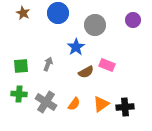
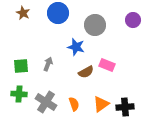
blue star: rotated 24 degrees counterclockwise
orange semicircle: rotated 56 degrees counterclockwise
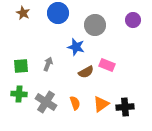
orange semicircle: moved 1 px right, 1 px up
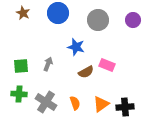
gray circle: moved 3 px right, 5 px up
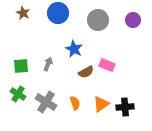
blue star: moved 2 px left, 2 px down; rotated 12 degrees clockwise
green cross: moved 1 px left; rotated 28 degrees clockwise
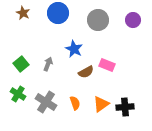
green square: moved 2 px up; rotated 35 degrees counterclockwise
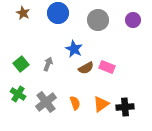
pink rectangle: moved 2 px down
brown semicircle: moved 4 px up
gray cross: rotated 20 degrees clockwise
